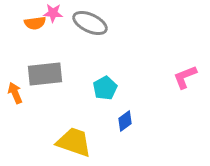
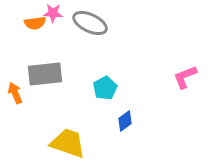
yellow trapezoid: moved 6 px left, 1 px down
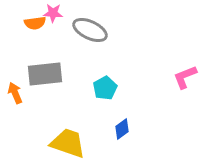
gray ellipse: moved 7 px down
blue diamond: moved 3 px left, 8 px down
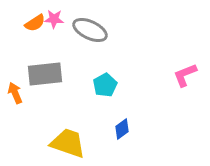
pink star: moved 1 px right, 6 px down
orange semicircle: rotated 25 degrees counterclockwise
pink L-shape: moved 2 px up
cyan pentagon: moved 3 px up
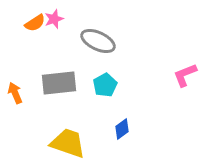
pink star: rotated 24 degrees counterclockwise
gray ellipse: moved 8 px right, 11 px down
gray rectangle: moved 14 px right, 9 px down
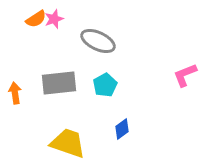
orange semicircle: moved 1 px right, 4 px up
orange arrow: rotated 15 degrees clockwise
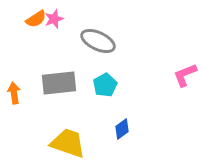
orange arrow: moved 1 px left
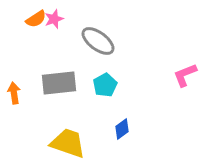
gray ellipse: rotated 12 degrees clockwise
